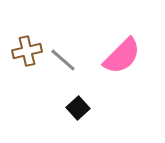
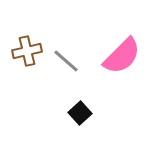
gray line: moved 3 px right, 1 px down
black square: moved 2 px right, 5 px down
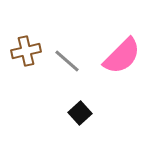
brown cross: moved 1 px left
gray line: moved 1 px right
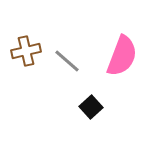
pink semicircle: rotated 24 degrees counterclockwise
black square: moved 11 px right, 6 px up
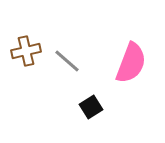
pink semicircle: moved 9 px right, 7 px down
black square: rotated 10 degrees clockwise
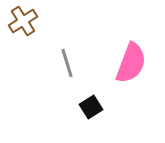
brown cross: moved 3 px left, 30 px up; rotated 20 degrees counterclockwise
gray line: moved 2 px down; rotated 32 degrees clockwise
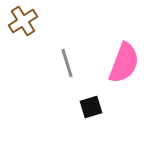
pink semicircle: moved 7 px left
black square: rotated 15 degrees clockwise
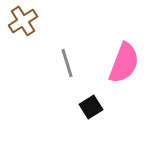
black square: rotated 15 degrees counterclockwise
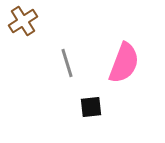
black square: rotated 25 degrees clockwise
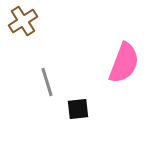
gray line: moved 20 px left, 19 px down
black square: moved 13 px left, 2 px down
